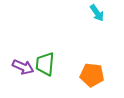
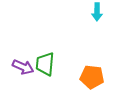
cyan arrow: moved 1 px up; rotated 36 degrees clockwise
orange pentagon: moved 2 px down
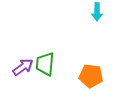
purple arrow: rotated 60 degrees counterclockwise
orange pentagon: moved 1 px left, 1 px up
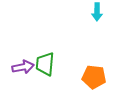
purple arrow: rotated 25 degrees clockwise
orange pentagon: moved 3 px right, 1 px down
